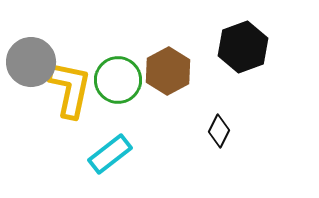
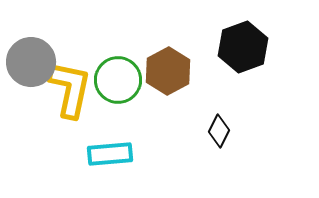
cyan rectangle: rotated 33 degrees clockwise
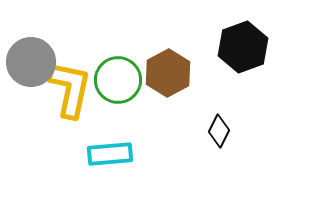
brown hexagon: moved 2 px down
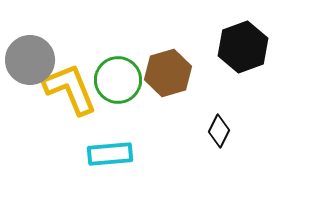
gray circle: moved 1 px left, 2 px up
brown hexagon: rotated 12 degrees clockwise
yellow L-shape: rotated 34 degrees counterclockwise
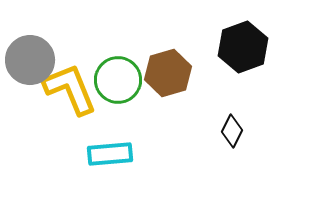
black diamond: moved 13 px right
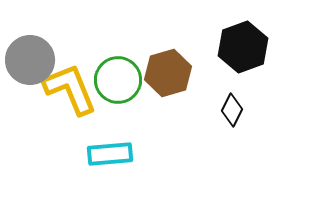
black diamond: moved 21 px up
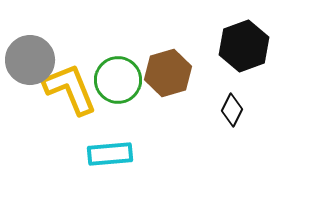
black hexagon: moved 1 px right, 1 px up
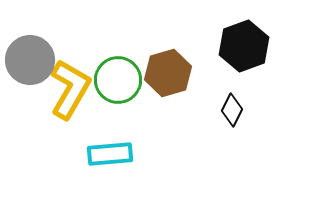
yellow L-shape: rotated 52 degrees clockwise
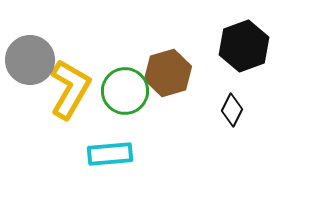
green circle: moved 7 px right, 11 px down
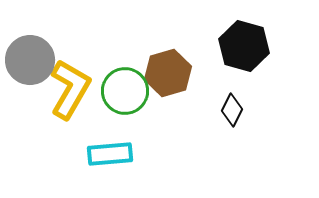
black hexagon: rotated 24 degrees counterclockwise
